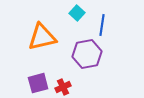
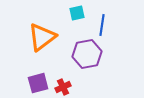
cyan square: rotated 35 degrees clockwise
orange triangle: rotated 24 degrees counterclockwise
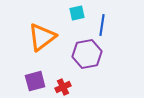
purple square: moved 3 px left, 2 px up
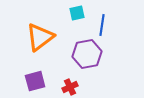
orange triangle: moved 2 px left
red cross: moved 7 px right
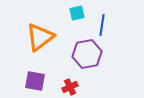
purple square: rotated 25 degrees clockwise
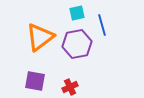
blue line: rotated 25 degrees counterclockwise
purple hexagon: moved 10 px left, 10 px up
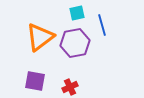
purple hexagon: moved 2 px left, 1 px up
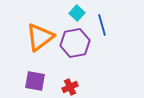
cyan square: rotated 35 degrees counterclockwise
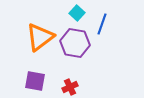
blue line: moved 1 px up; rotated 35 degrees clockwise
purple hexagon: rotated 20 degrees clockwise
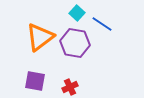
blue line: rotated 75 degrees counterclockwise
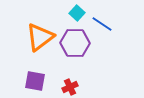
purple hexagon: rotated 8 degrees counterclockwise
